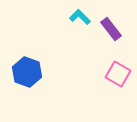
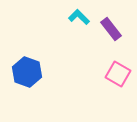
cyan L-shape: moved 1 px left
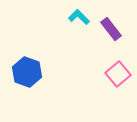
pink square: rotated 20 degrees clockwise
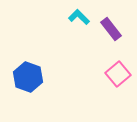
blue hexagon: moved 1 px right, 5 px down
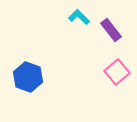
purple rectangle: moved 1 px down
pink square: moved 1 px left, 2 px up
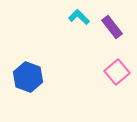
purple rectangle: moved 1 px right, 3 px up
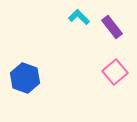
pink square: moved 2 px left
blue hexagon: moved 3 px left, 1 px down
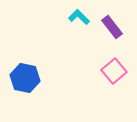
pink square: moved 1 px left, 1 px up
blue hexagon: rotated 8 degrees counterclockwise
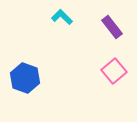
cyan L-shape: moved 17 px left
blue hexagon: rotated 8 degrees clockwise
